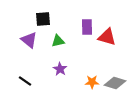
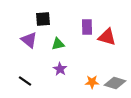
green triangle: moved 3 px down
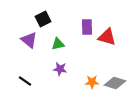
black square: rotated 21 degrees counterclockwise
purple star: rotated 24 degrees counterclockwise
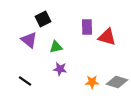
green triangle: moved 2 px left, 3 px down
gray diamond: moved 2 px right, 1 px up
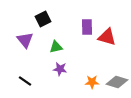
purple triangle: moved 4 px left; rotated 12 degrees clockwise
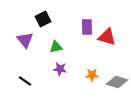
orange star: moved 7 px up
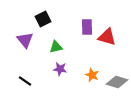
orange star: rotated 24 degrees clockwise
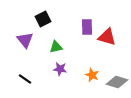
black line: moved 2 px up
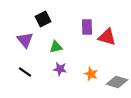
orange star: moved 1 px left, 1 px up
black line: moved 7 px up
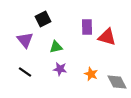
gray diamond: rotated 45 degrees clockwise
